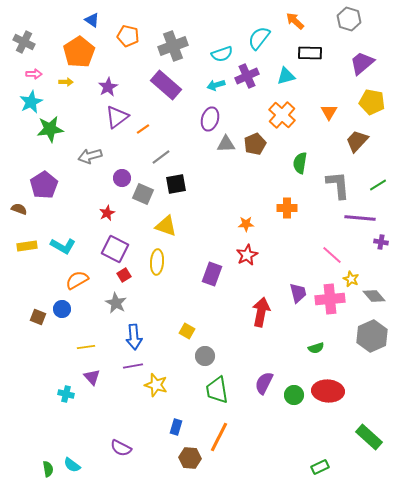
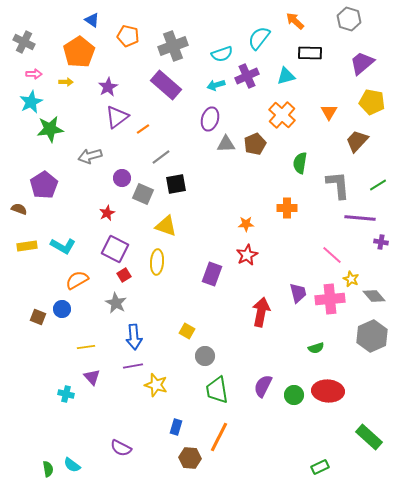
purple semicircle at (264, 383): moved 1 px left, 3 px down
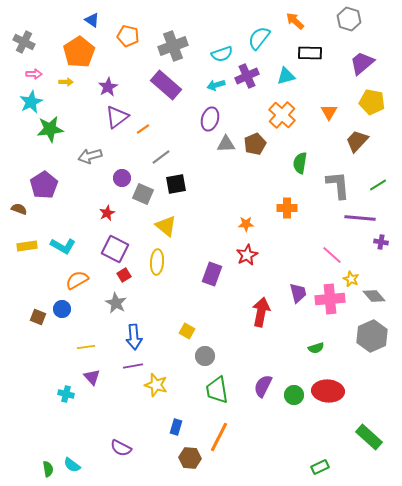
yellow triangle at (166, 226): rotated 20 degrees clockwise
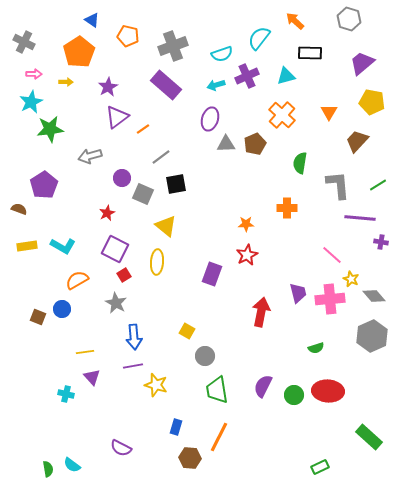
yellow line at (86, 347): moved 1 px left, 5 px down
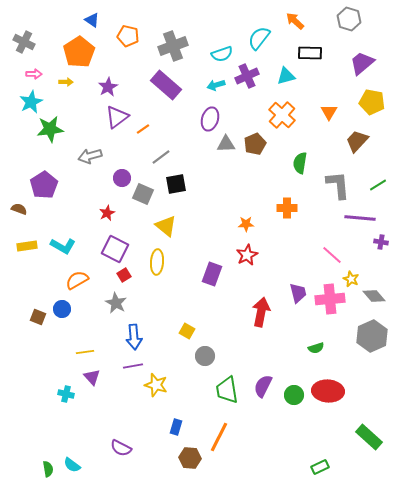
green trapezoid at (217, 390): moved 10 px right
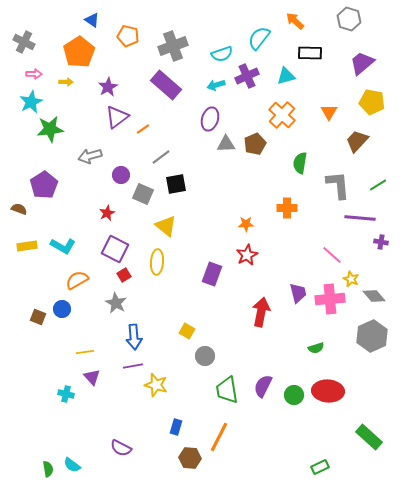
purple circle at (122, 178): moved 1 px left, 3 px up
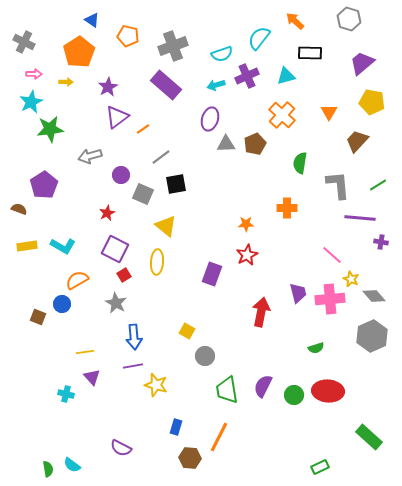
blue circle at (62, 309): moved 5 px up
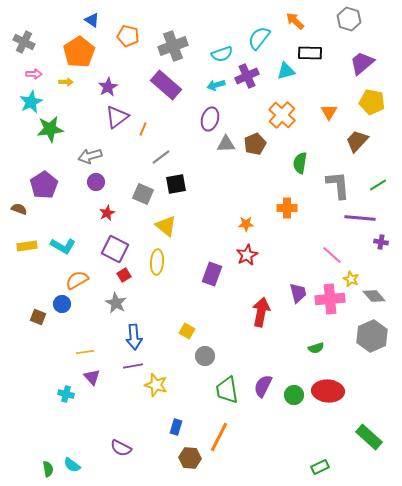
cyan triangle at (286, 76): moved 5 px up
orange line at (143, 129): rotated 32 degrees counterclockwise
purple circle at (121, 175): moved 25 px left, 7 px down
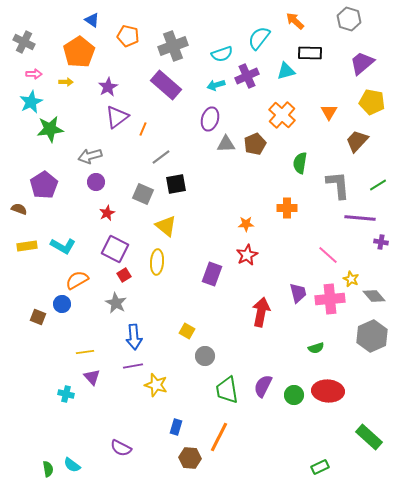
pink line at (332, 255): moved 4 px left
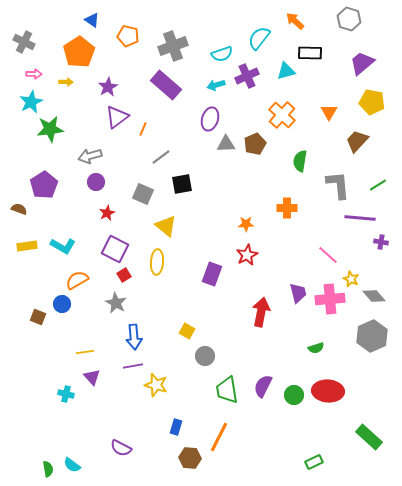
green semicircle at (300, 163): moved 2 px up
black square at (176, 184): moved 6 px right
green rectangle at (320, 467): moved 6 px left, 5 px up
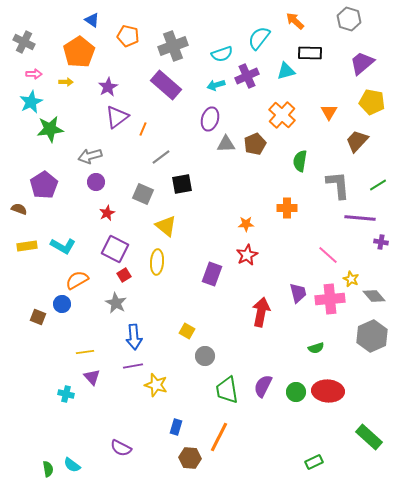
green circle at (294, 395): moved 2 px right, 3 px up
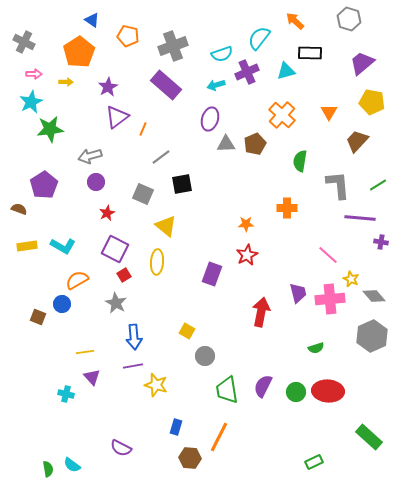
purple cross at (247, 76): moved 4 px up
